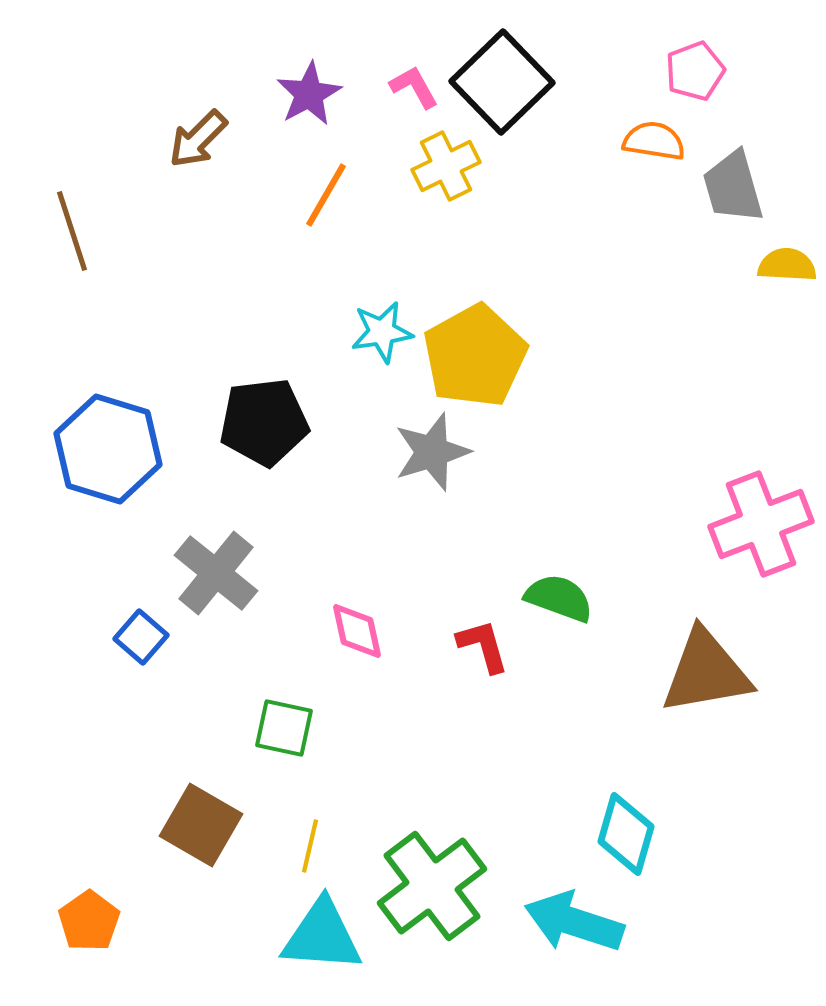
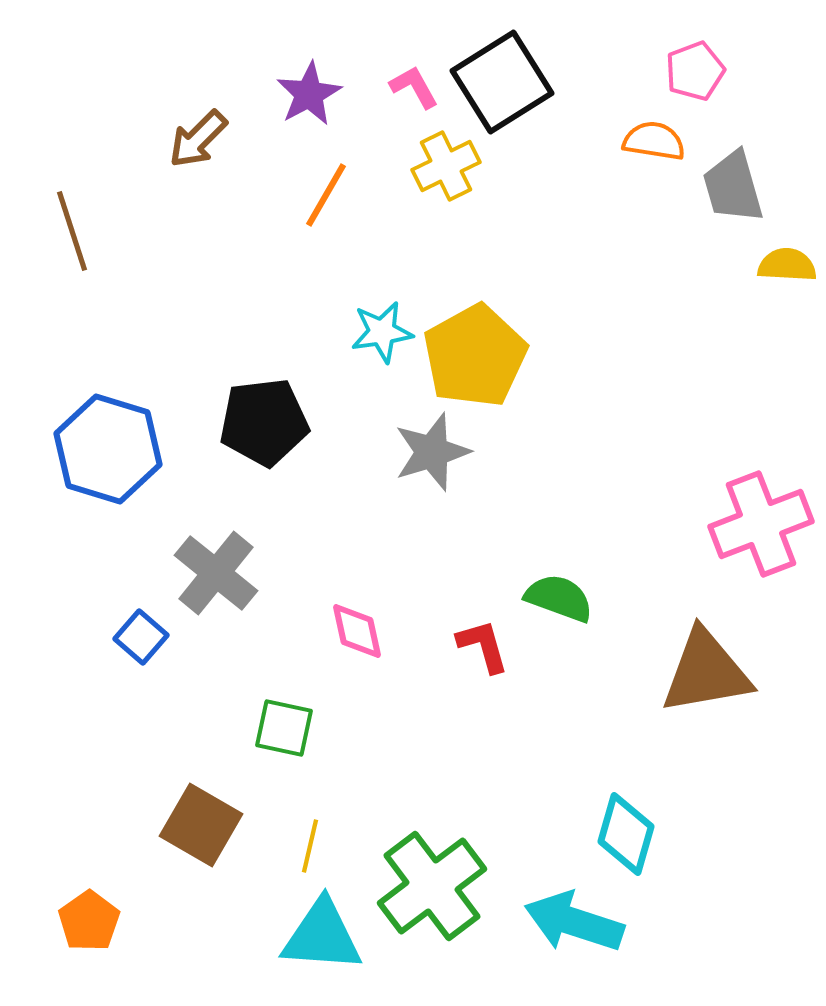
black square: rotated 12 degrees clockwise
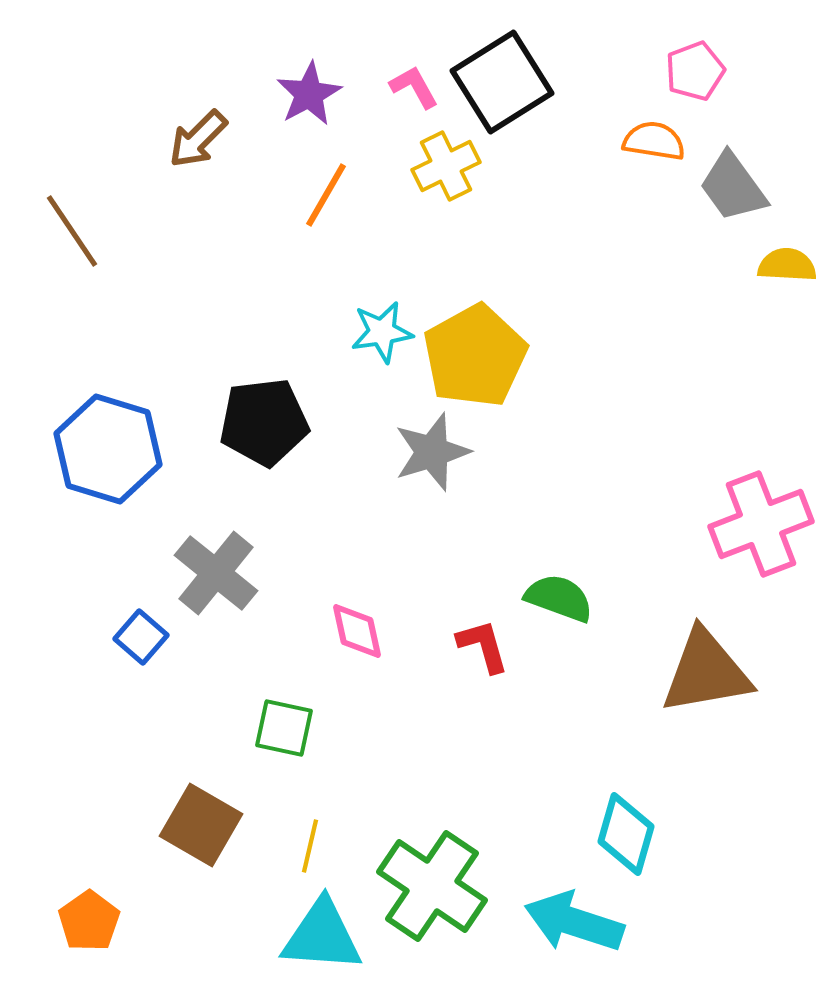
gray trapezoid: rotated 20 degrees counterclockwise
brown line: rotated 16 degrees counterclockwise
green cross: rotated 19 degrees counterclockwise
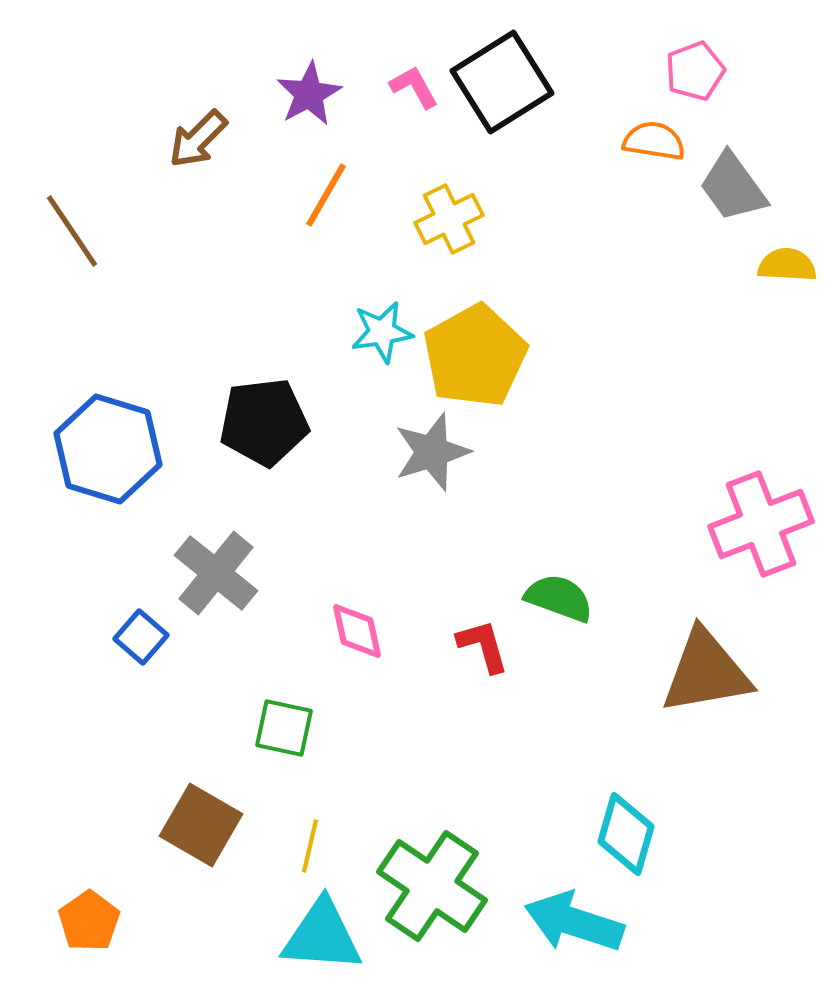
yellow cross: moved 3 px right, 53 px down
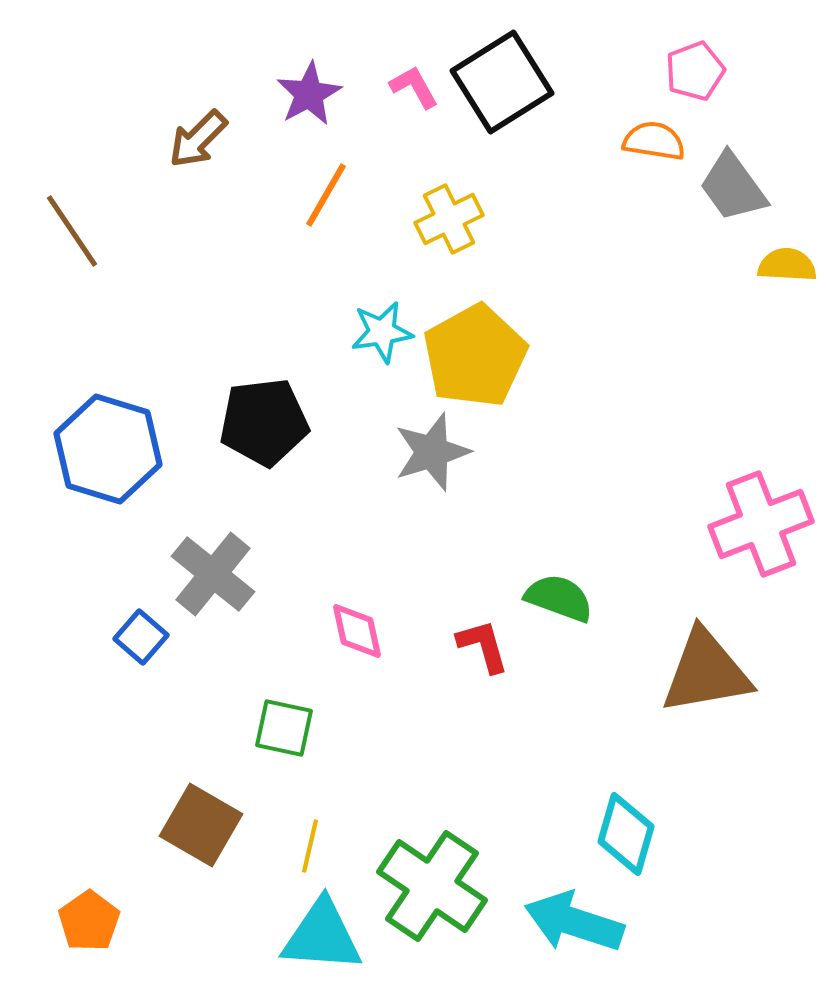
gray cross: moved 3 px left, 1 px down
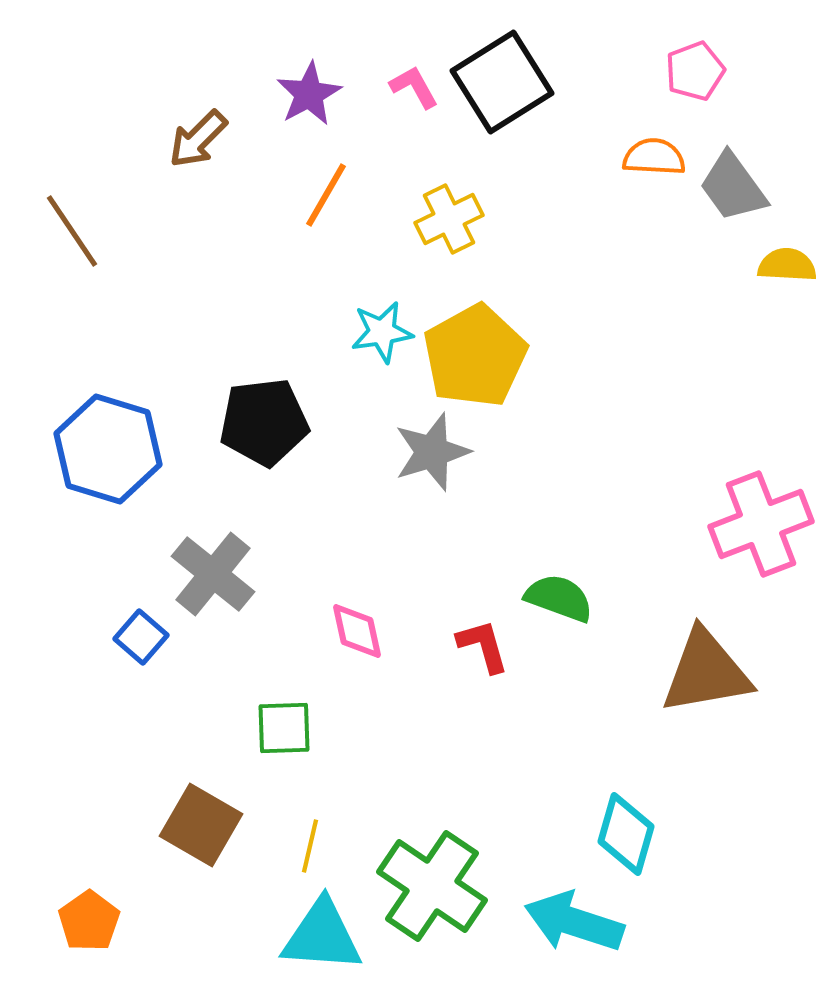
orange semicircle: moved 16 px down; rotated 6 degrees counterclockwise
green square: rotated 14 degrees counterclockwise
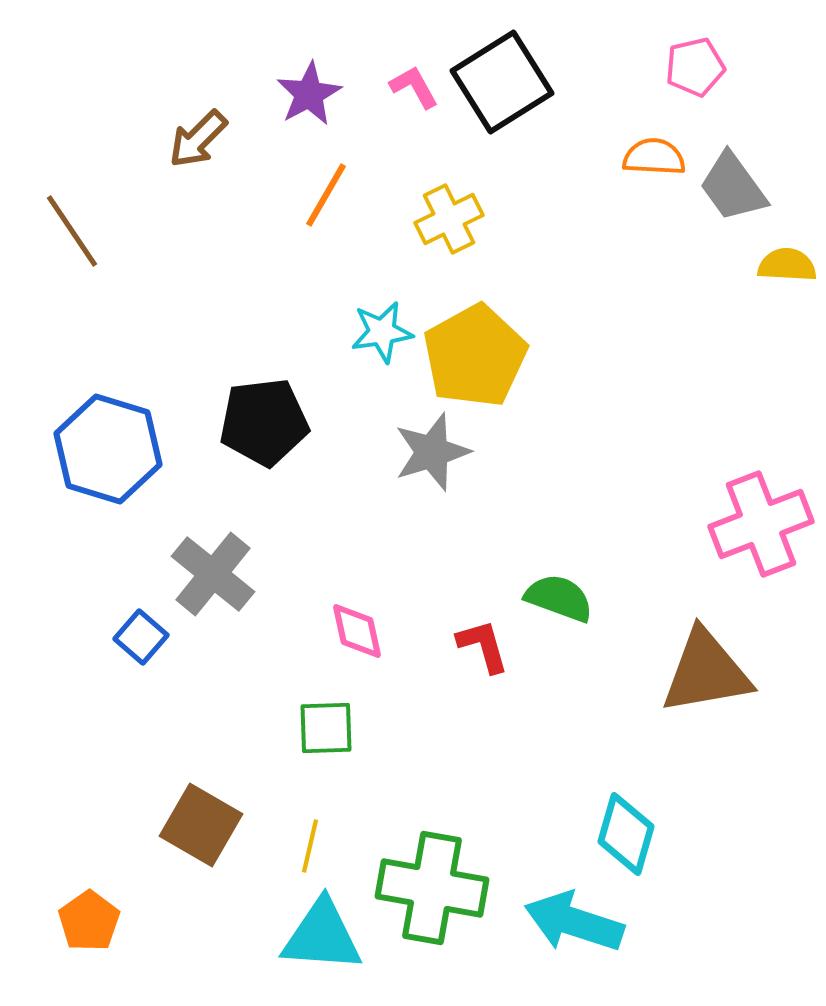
pink pentagon: moved 4 px up; rotated 8 degrees clockwise
green square: moved 42 px right
green cross: moved 2 px down; rotated 24 degrees counterclockwise
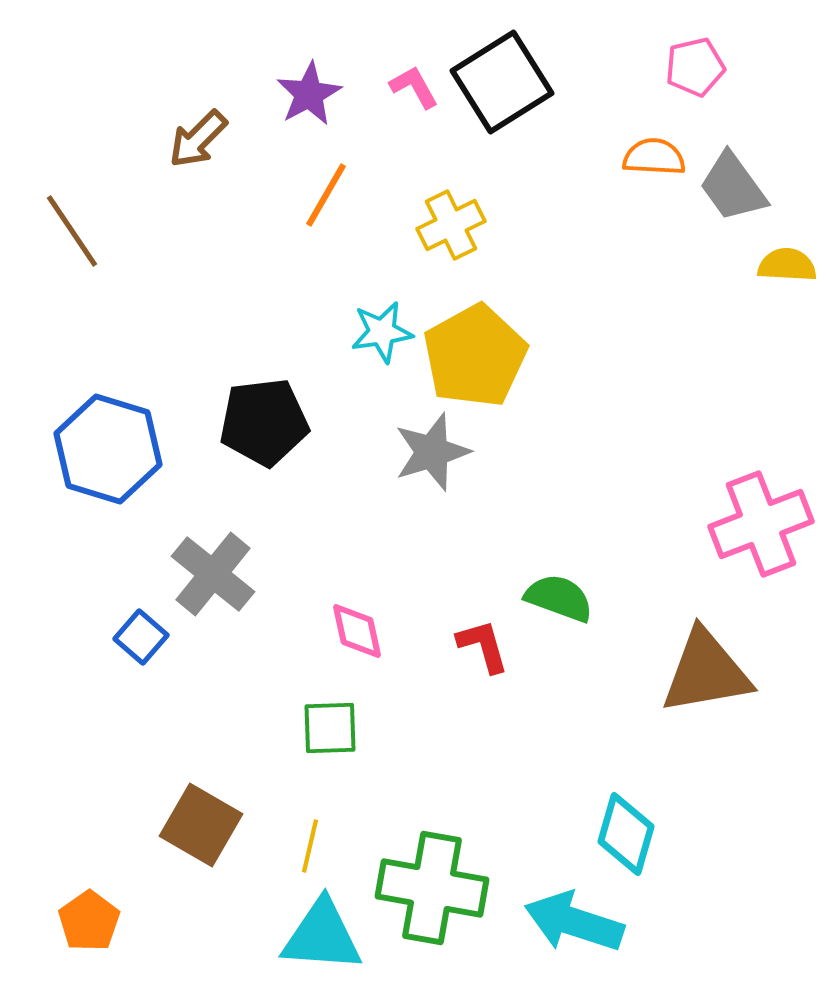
yellow cross: moved 2 px right, 6 px down
green square: moved 4 px right
